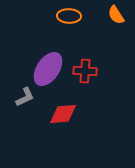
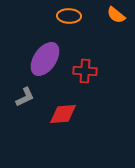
orange semicircle: rotated 18 degrees counterclockwise
purple ellipse: moved 3 px left, 10 px up
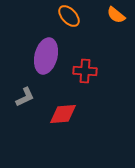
orange ellipse: rotated 45 degrees clockwise
purple ellipse: moved 1 px right, 3 px up; rotated 20 degrees counterclockwise
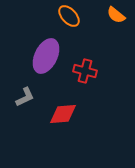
purple ellipse: rotated 12 degrees clockwise
red cross: rotated 10 degrees clockwise
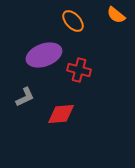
orange ellipse: moved 4 px right, 5 px down
purple ellipse: moved 2 px left, 1 px up; rotated 44 degrees clockwise
red cross: moved 6 px left, 1 px up
red diamond: moved 2 px left
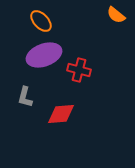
orange ellipse: moved 32 px left
gray L-shape: rotated 130 degrees clockwise
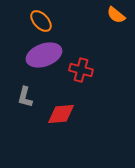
red cross: moved 2 px right
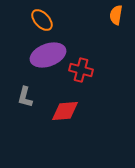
orange semicircle: rotated 60 degrees clockwise
orange ellipse: moved 1 px right, 1 px up
purple ellipse: moved 4 px right
red diamond: moved 4 px right, 3 px up
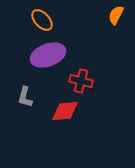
orange semicircle: rotated 18 degrees clockwise
red cross: moved 11 px down
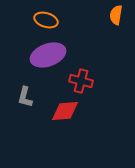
orange semicircle: rotated 18 degrees counterclockwise
orange ellipse: moved 4 px right; rotated 30 degrees counterclockwise
